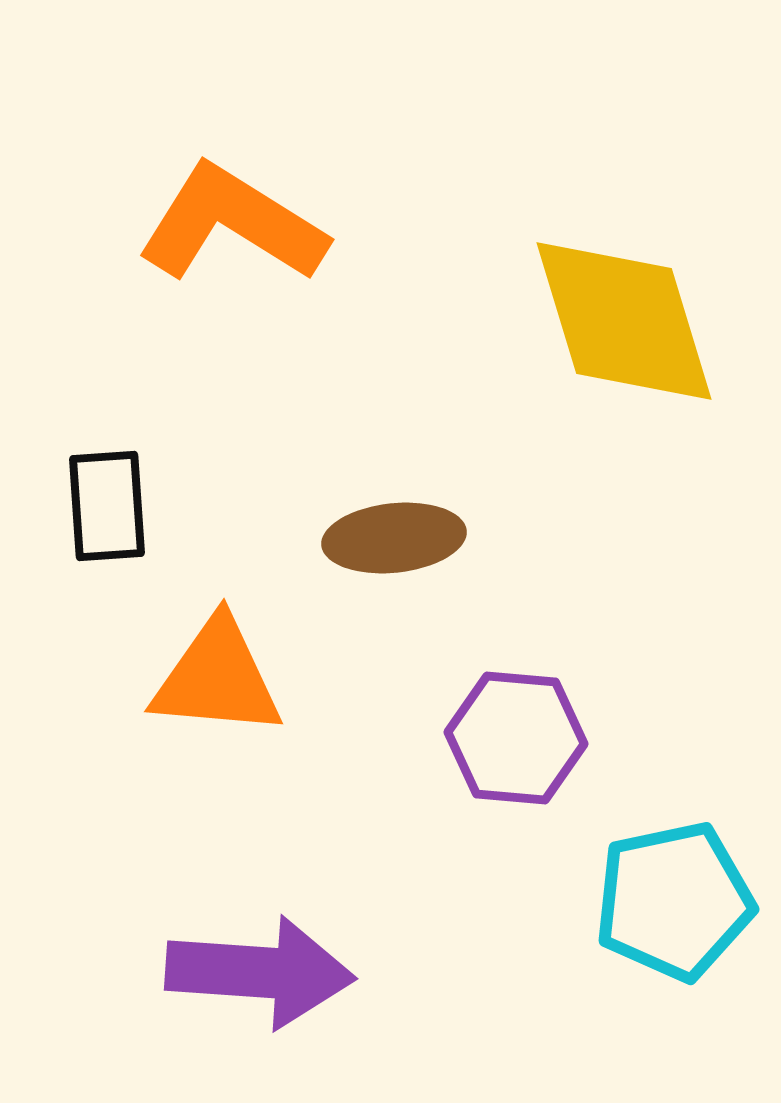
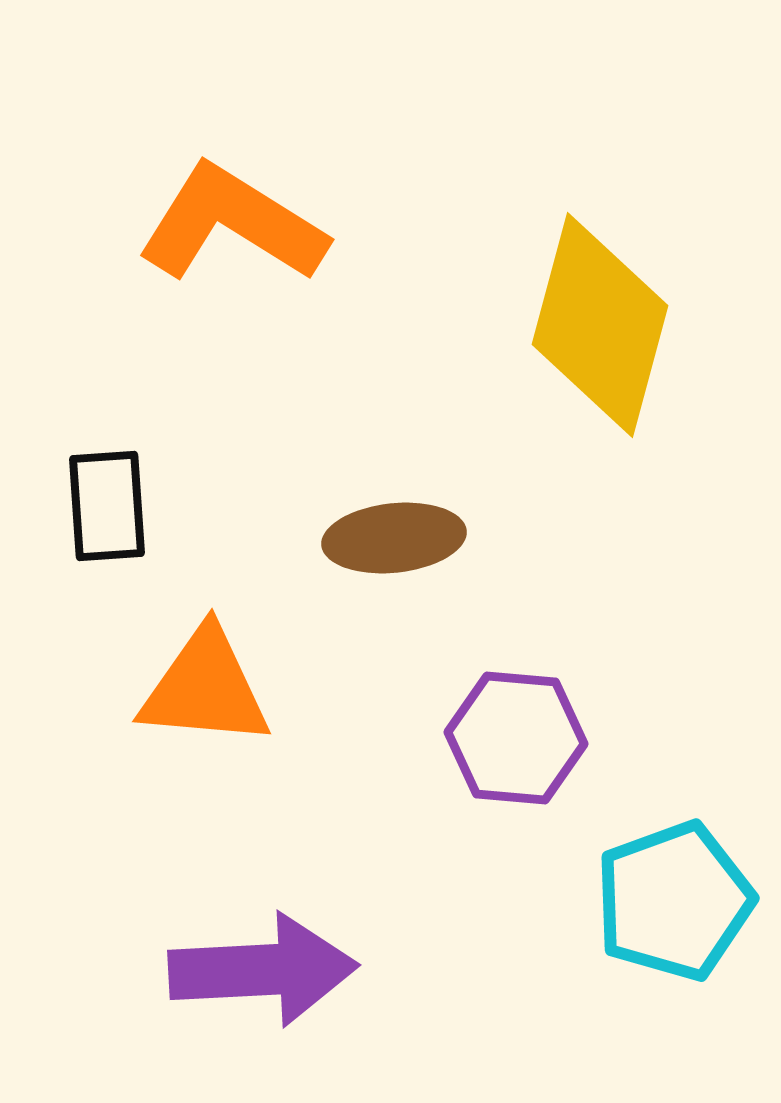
yellow diamond: moved 24 px left, 4 px down; rotated 32 degrees clockwise
orange triangle: moved 12 px left, 10 px down
cyan pentagon: rotated 8 degrees counterclockwise
purple arrow: moved 3 px right, 2 px up; rotated 7 degrees counterclockwise
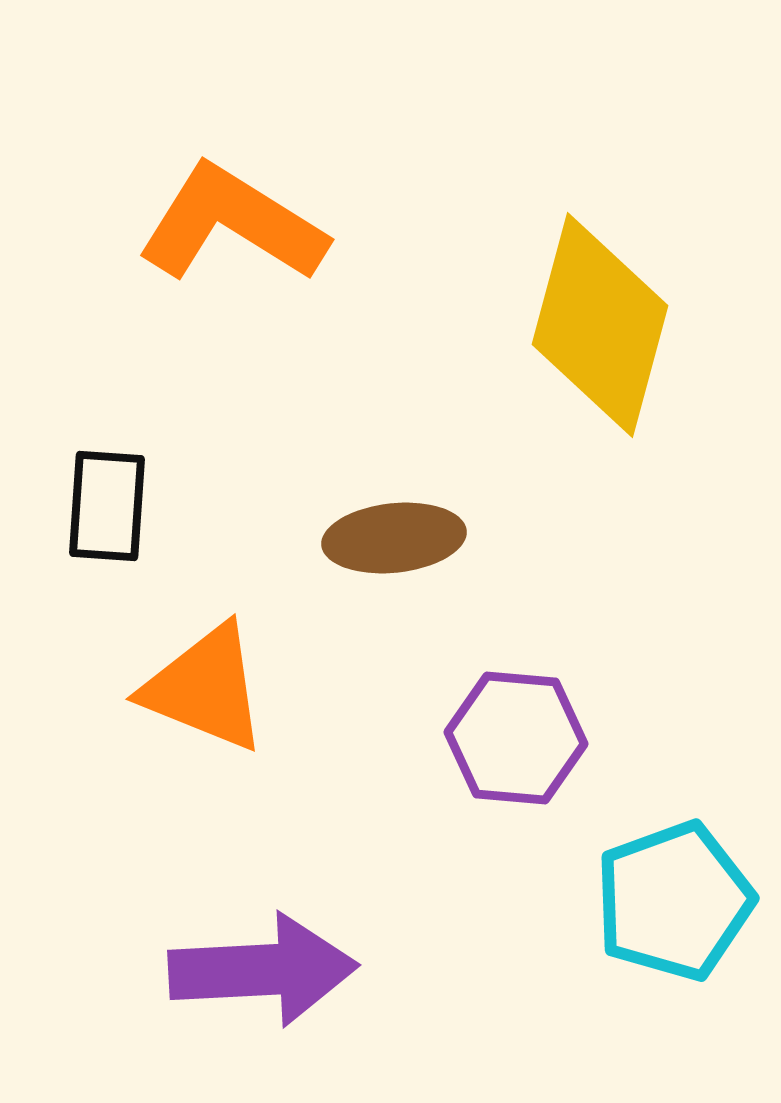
black rectangle: rotated 8 degrees clockwise
orange triangle: rotated 17 degrees clockwise
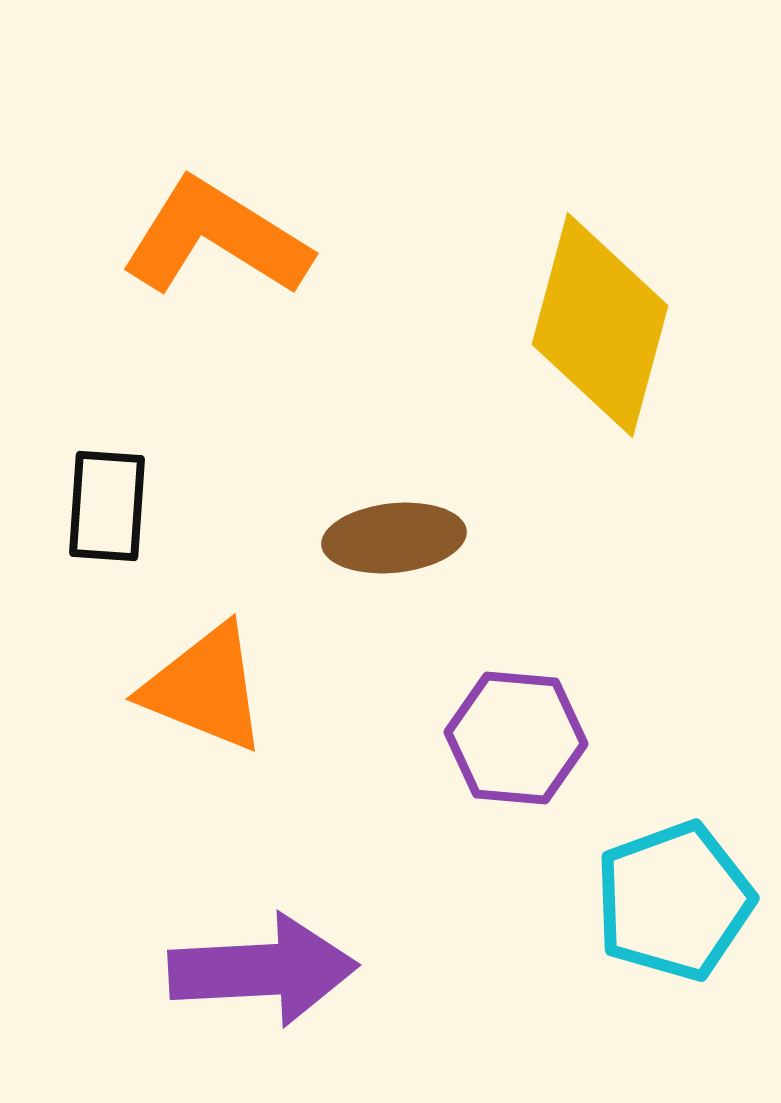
orange L-shape: moved 16 px left, 14 px down
